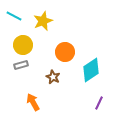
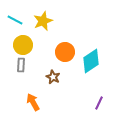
cyan line: moved 1 px right, 4 px down
gray rectangle: rotated 72 degrees counterclockwise
cyan diamond: moved 9 px up
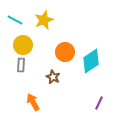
yellow star: moved 1 px right, 1 px up
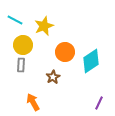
yellow star: moved 6 px down
brown star: rotated 16 degrees clockwise
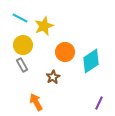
cyan line: moved 5 px right, 2 px up
gray rectangle: moved 1 px right; rotated 32 degrees counterclockwise
orange arrow: moved 3 px right
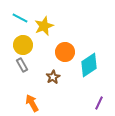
cyan diamond: moved 2 px left, 4 px down
orange arrow: moved 4 px left, 1 px down
